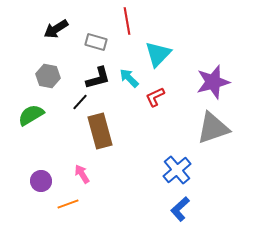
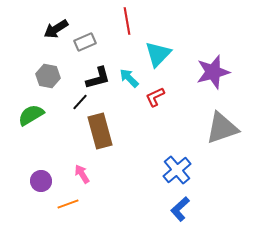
gray rectangle: moved 11 px left; rotated 40 degrees counterclockwise
purple star: moved 10 px up
gray triangle: moved 9 px right
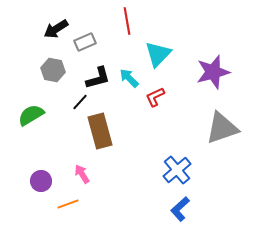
gray hexagon: moved 5 px right, 6 px up
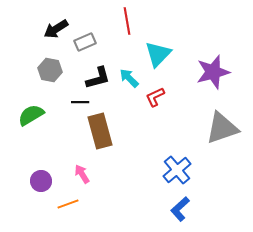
gray hexagon: moved 3 px left
black line: rotated 48 degrees clockwise
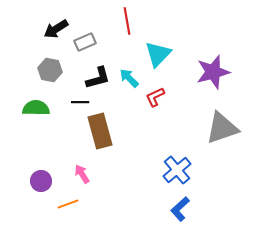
green semicircle: moved 5 px right, 7 px up; rotated 32 degrees clockwise
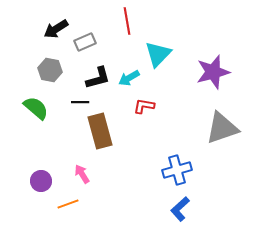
cyan arrow: rotated 75 degrees counterclockwise
red L-shape: moved 11 px left, 9 px down; rotated 35 degrees clockwise
green semicircle: rotated 40 degrees clockwise
blue cross: rotated 24 degrees clockwise
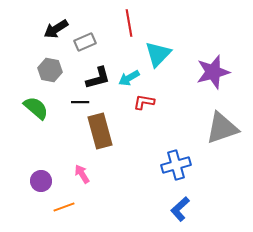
red line: moved 2 px right, 2 px down
red L-shape: moved 4 px up
blue cross: moved 1 px left, 5 px up
orange line: moved 4 px left, 3 px down
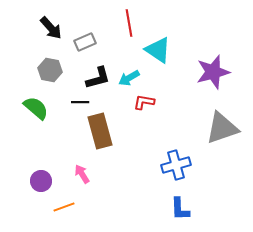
black arrow: moved 5 px left, 1 px up; rotated 100 degrees counterclockwise
cyan triangle: moved 4 px up; rotated 40 degrees counterclockwise
blue L-shape: rotated 50 degrees counterclockwise
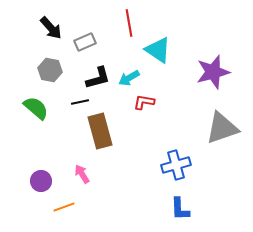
black line: rotated 12 degrees counterclockwise
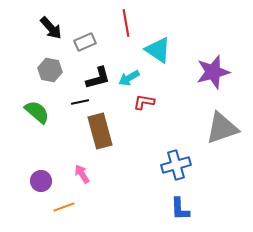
red line: moved 3 px left
green semicircle: moved 1 px right, 4 px down
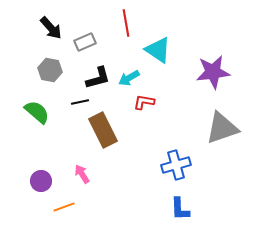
purple star: rotated 8 degrees clockwise
brown rectangle: moved 3 px right, 1 px up; rotated 12 degrees counterclockwise
